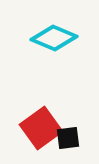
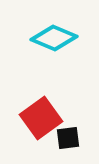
red square: moved 10 px up
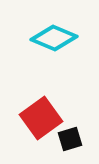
black square: moved 2 px right, 1 px down; rotated 10 degrees counterclockwise
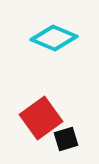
black square: moved 4 px left
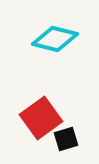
cyan diamond: moved 1 px right, 1 px down; rotated 9 degrees counterclockwise
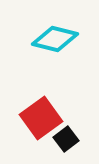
black square: rotated 20 degrees counterclockwise
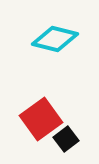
red square: moved 1 px down
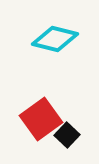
black square: moved 1 px right, 4 px up; rotated 10 degrees counterclockwise
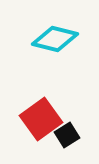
black square: rotated 15 degrees clockwise
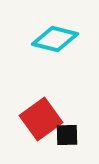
black square: rotated 30 degrees clockwise
